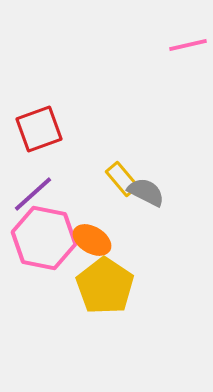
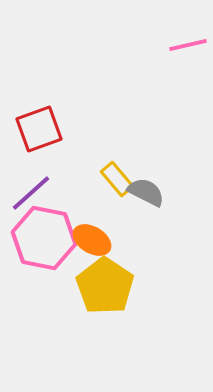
yellow rectangle: moved 5 px left
purple line: moved 2 px left, 1 px up
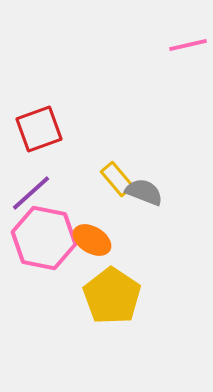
gray semicircle: moved 2 px left; rotated 6 degrees counterclockwise
yellow pentagon: moved 7 px right, 10 px down
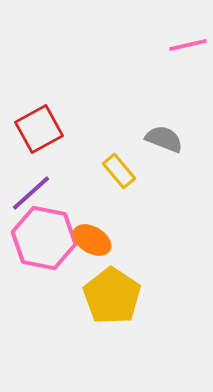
red square: rotated 9 degrees counterclockwise
yellow rectangle: moved 2 px right, 8 px up
gray semicircle: moved 20 px right, 53 px up
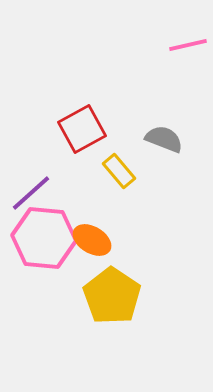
red square: moved 43 px right
pink hexagon: rotated 6 degrees counterclockwise
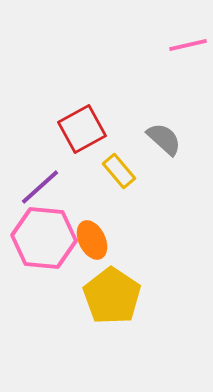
gray semicircle: rotated 21 degrees clockwise
purple line: moved 9 px right, 6 px up
orange ellipse: rotated 33 degrees clockwise
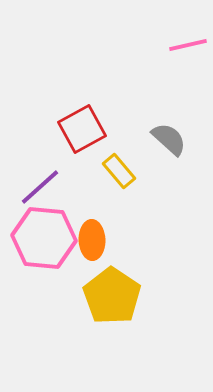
gray semicircle: moved 5 px right
orange ellipse: rotated 24 degrees clockwise
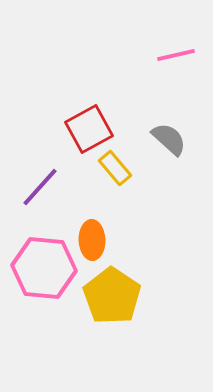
pink line: moved 12 px left, 10 px down
red square: moved 7 px right
yellow rectangle: moved 4 px left, 3 px up
purple line: rotated 6 degrees counterclockwise
pink hexagon: moved 30 px down
